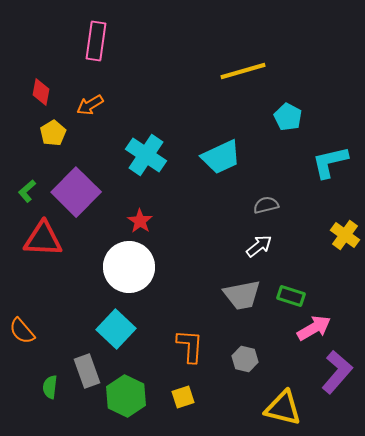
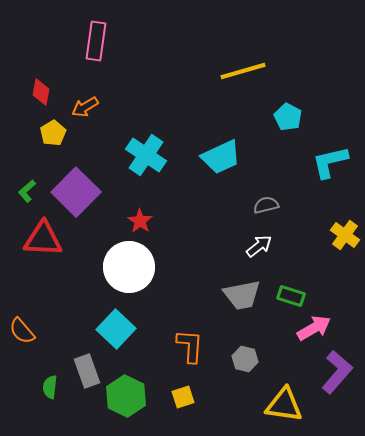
orange arrow: moved 5 px left, 2 px down
yellow triangle: moved 1 px right, 3 px up; rotated 6 degrees counterclockwise
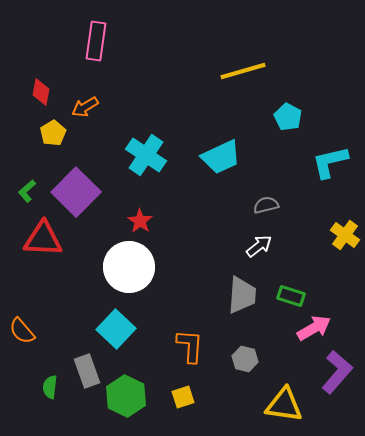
gray trapezoid: rotated 75 degrees counterclockwise
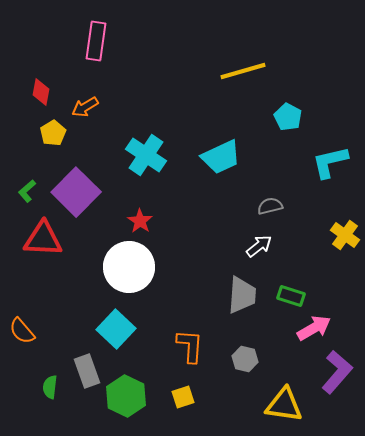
gray semicircle: moved 4 px right, 1 px down
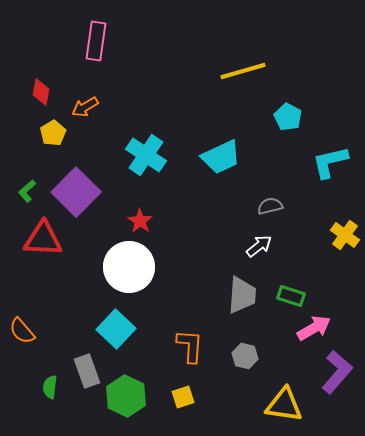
gray hexagon: moved 3 px up
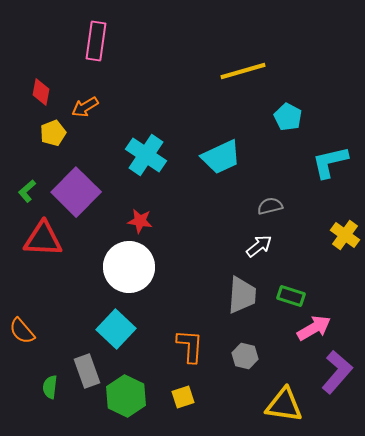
yellow pentagon: rotated 10 degrees clockwise
red star: rotated 25 degrees counterclockwise
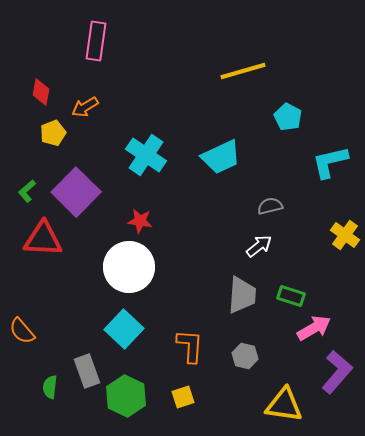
cyan square: moved 8 px right
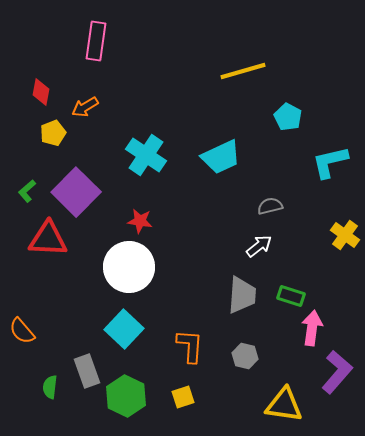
red triangle: moved 5 px right
pink arrow: moved 2 px left; rotated 52 degrees counterclockwise
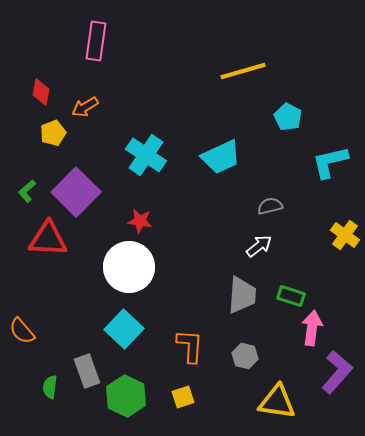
yellow triangle: moved 7 px left, 3 px up
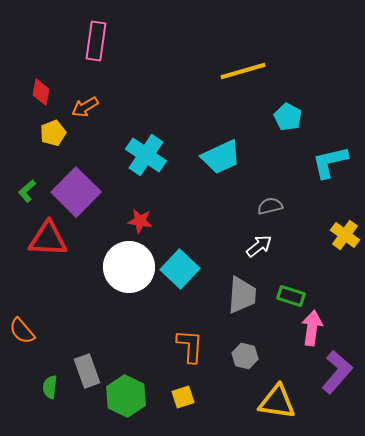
cyan square: moved 56 px right, 60 px up
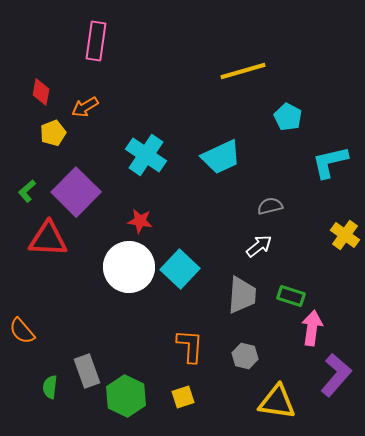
purple L-shape: moved 1 px left, 3 px down
